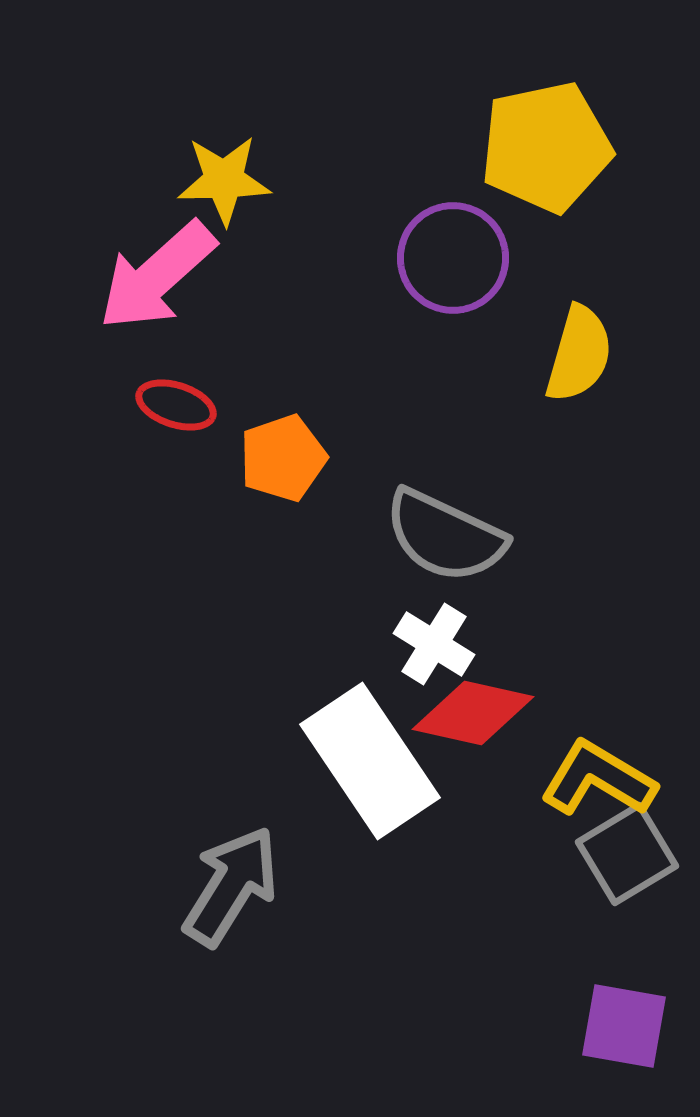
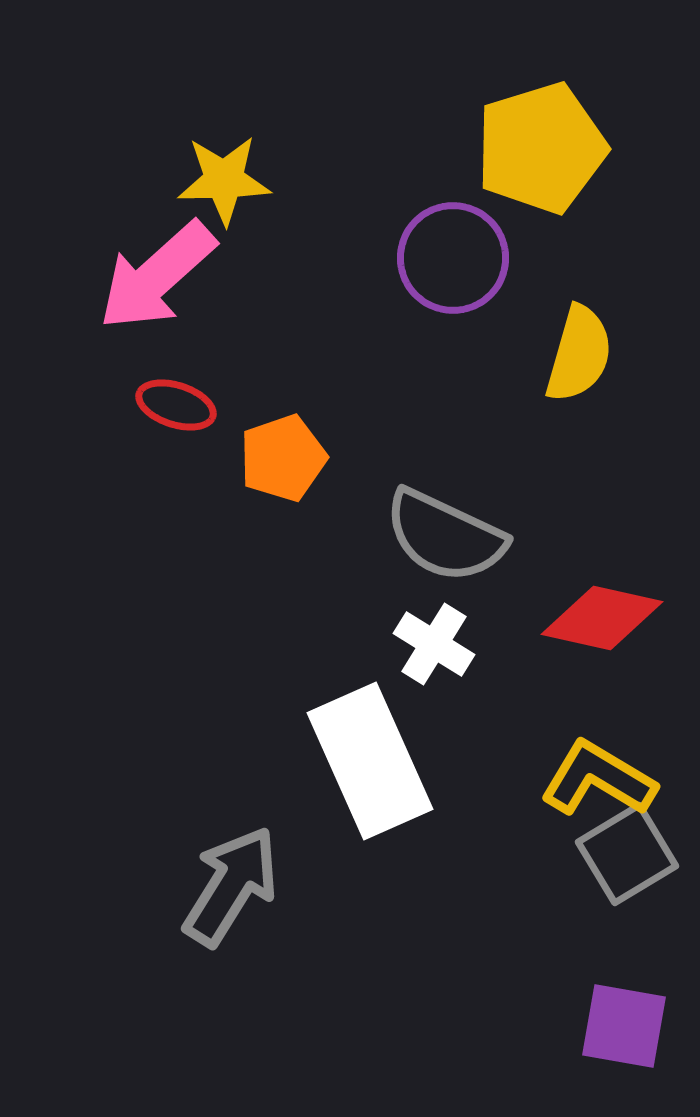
yellow pentagon: moved 5 px left, 1 px down; rotated 5 degrees counterclockwise
red diamond: moved 129 px right, 95 px up
white rectangle: rotated 10 degrees clockwise
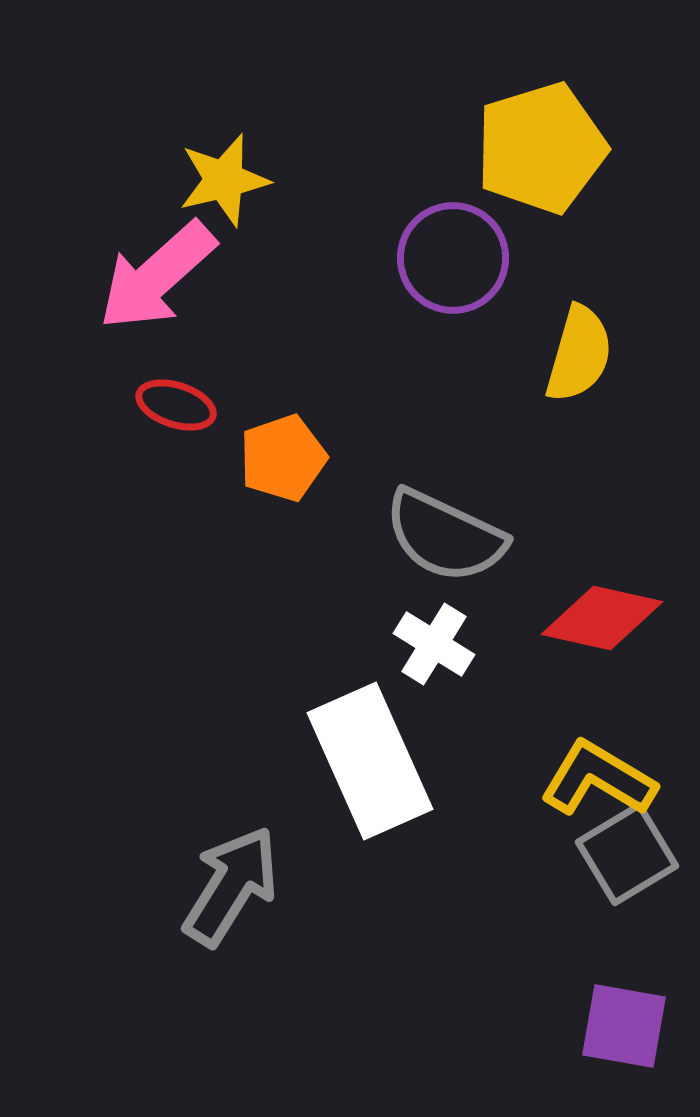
yellow star: rotated 12 degrees counterclockwise
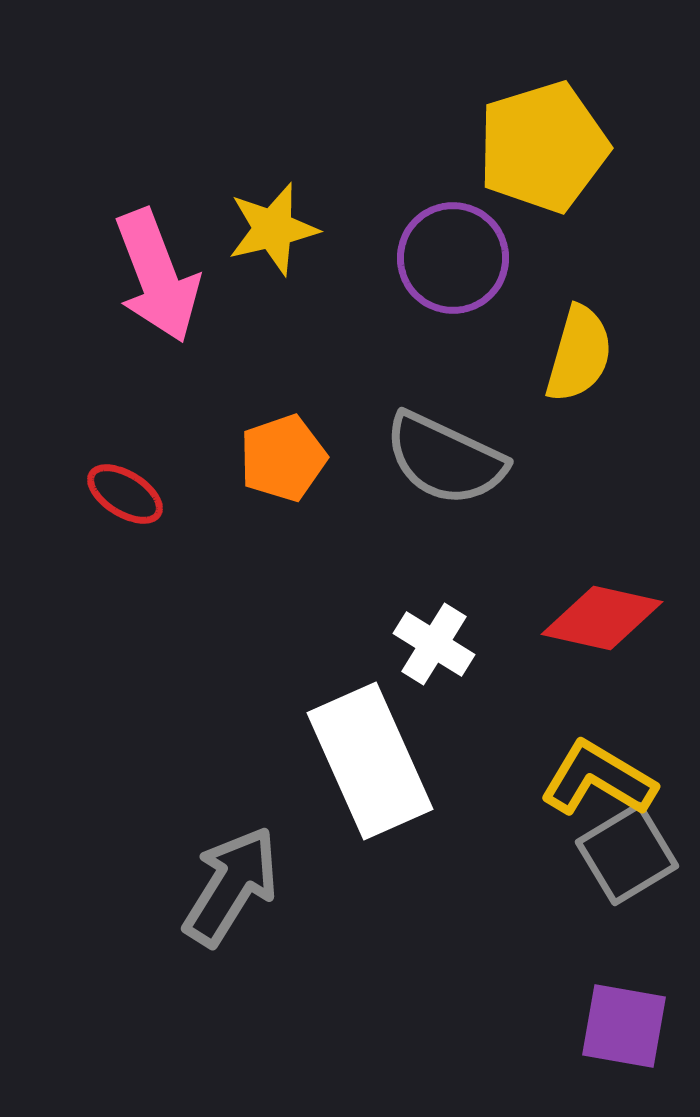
yellow pentagon: moved 2 px right, 1 px up
yellow star: moved 49 px right, 49 px down
pink arrow: rotated 69 degrees counterclockwise
red ellipse: moved 51 px left, 89 px down; rotated 14 degrees clockwise
gray semicircle: moved 77 px up
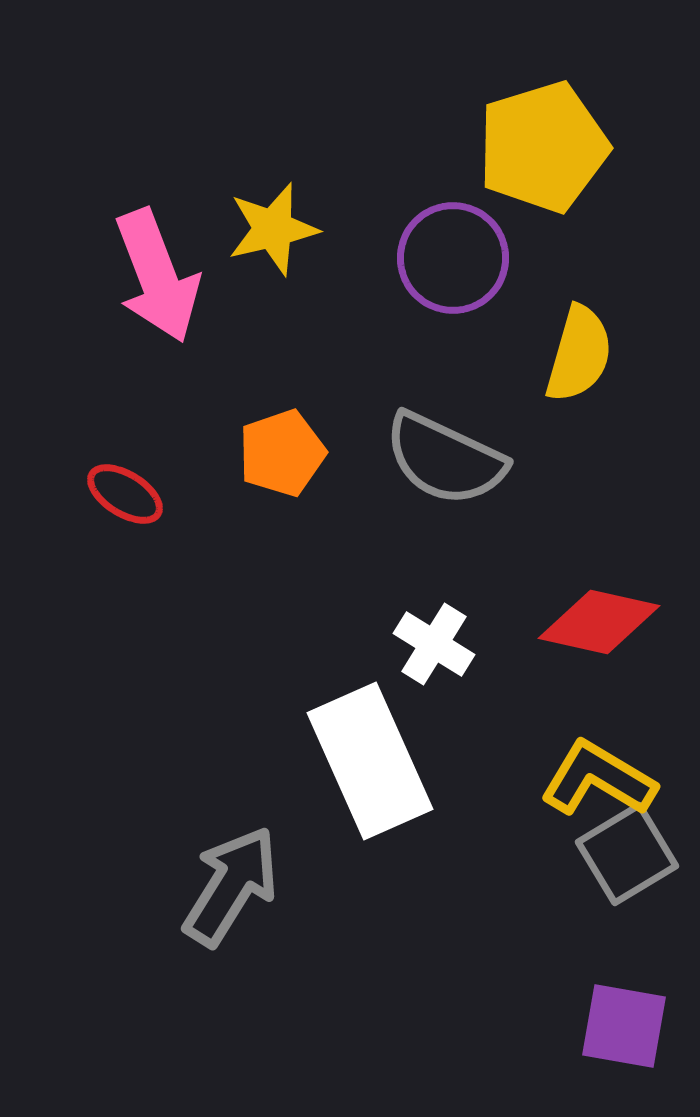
orange pentagon: moved 1 px left, 5 px up
red diamond: moved 3 px left, 4 px down
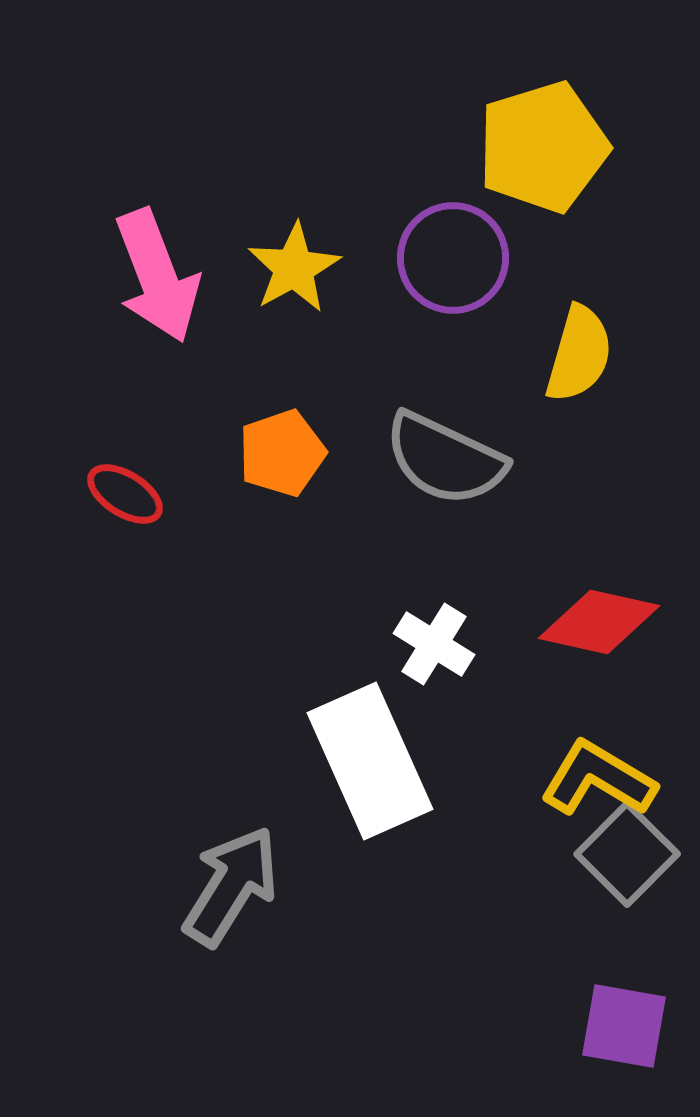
yellow star: moved 21 px right, 39 px down; rotated 16 degrees counterclockwise
gray square: rotated 14 degrees counterclockwise
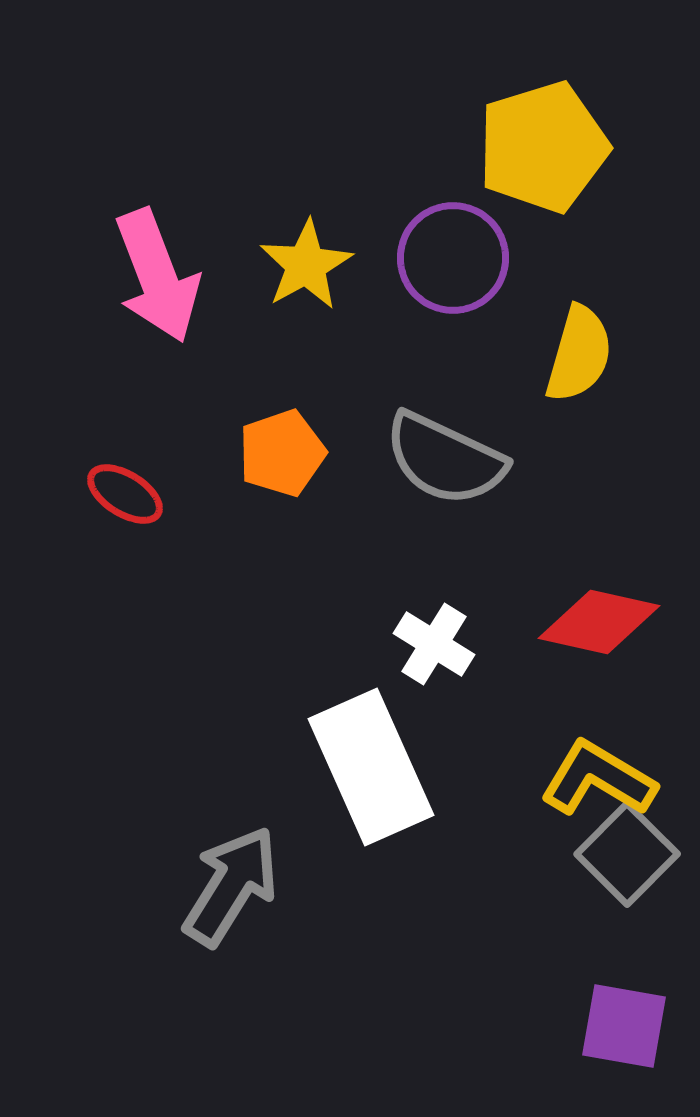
yellow star: moved 12 px right, 3 px up
white rectangle: moved 1 px right, 6 px down
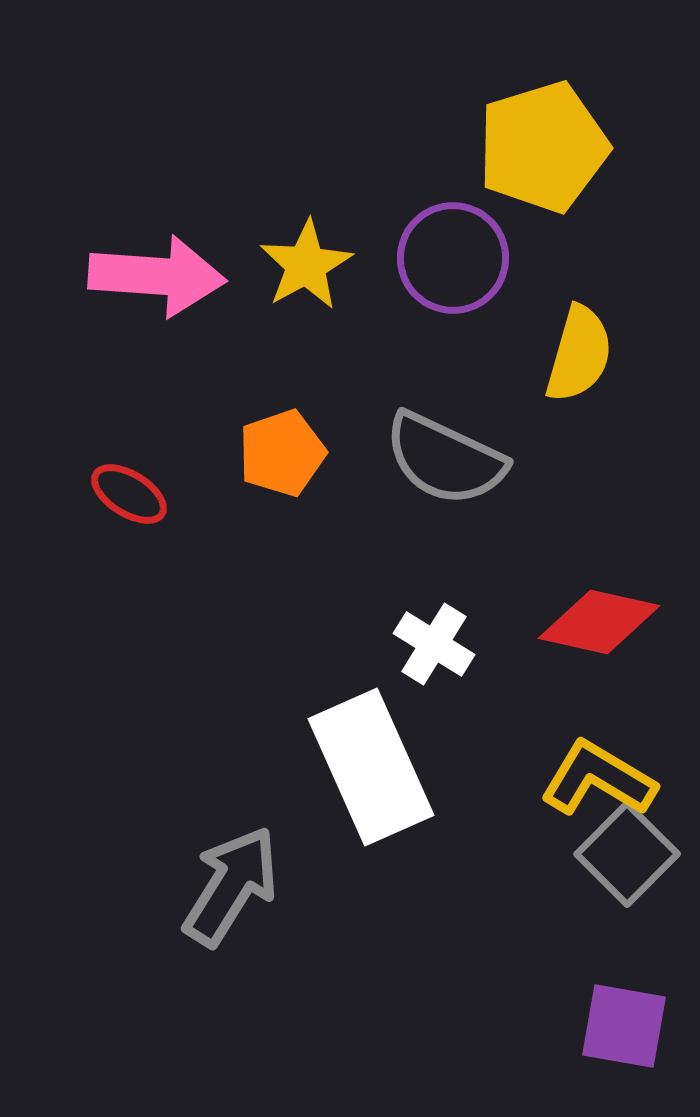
pink arrow: rotated 65 degrees counterclockwise
red ellipse: moved 4 px right
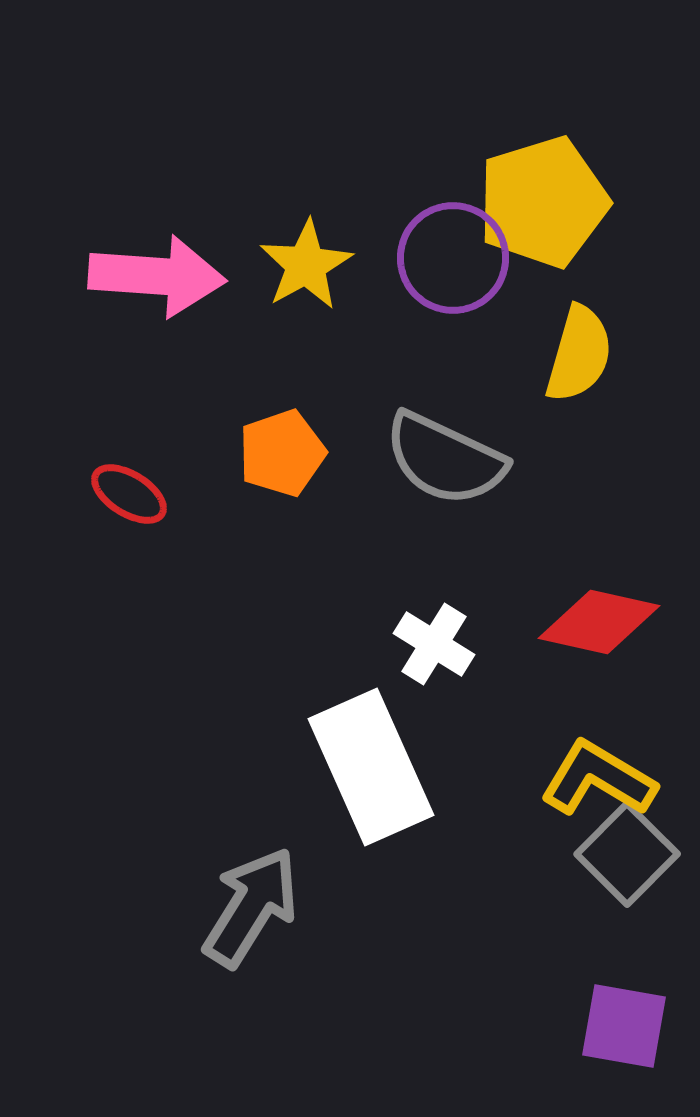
yellow pentagon: moved 55 px down
gray arrow: moved 20 px right, 21 px down
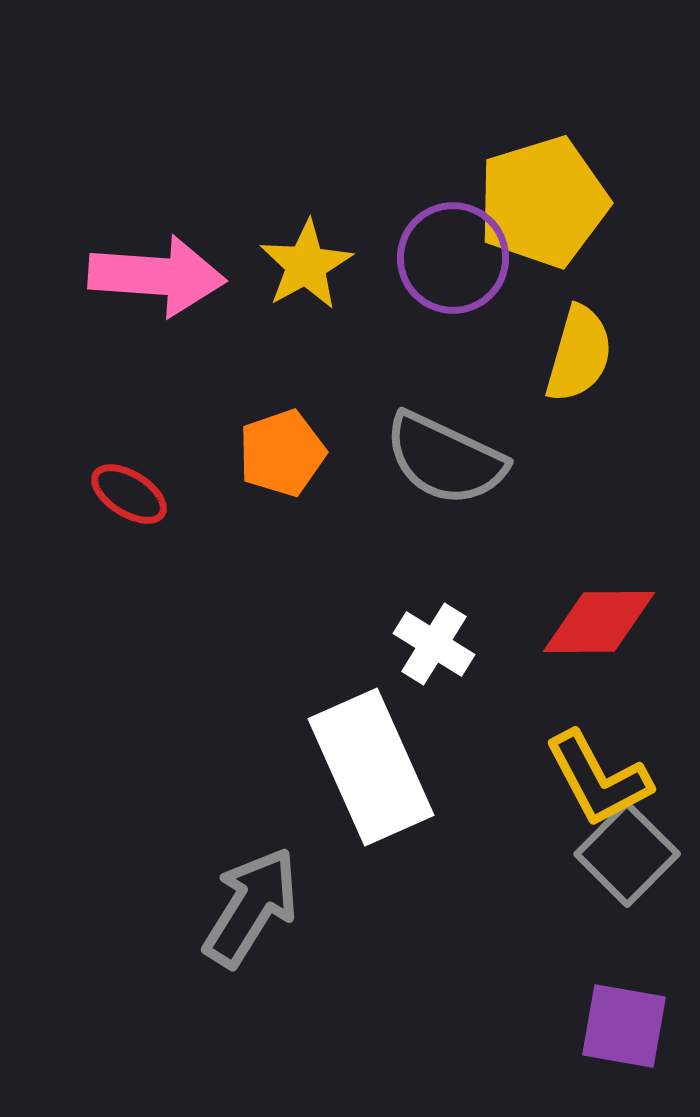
red diamond: rotated 13 degrees counterclockwise
yellow L-shape: rotated 149 degrees counterclockwise
